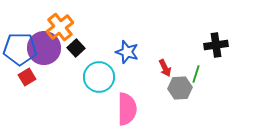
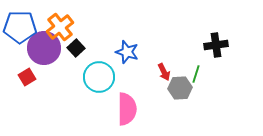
blue pentagon: moved 22 px up
red arrow: moved 1 px left, 4 px down
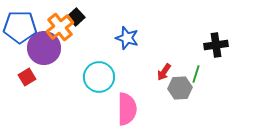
black square: moved 31 px up
blue star: moved 14 px up
red arrow: rotated 60 degrees clockwise
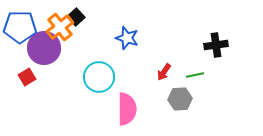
green line: moved 1 px left, 1 px down; rotated 60 degrees clockwise
gray hexagon: moved 11 px down
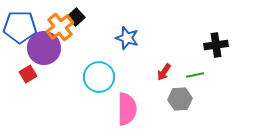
red square: moved 1 px right, 3 px up
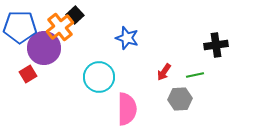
black square: moved 1 px left, 2 px up
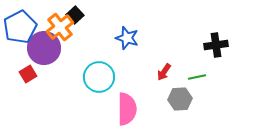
blue pentagon: rotated 28 degrees counterclockwise
green line: moved 2 px right, 2 px down
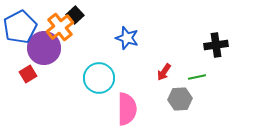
cyan circle: moved 1 px down
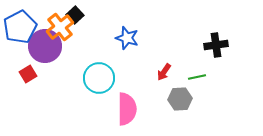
purple circle: moved 1 px right, 2 px up
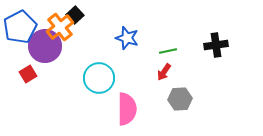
green line: moved 29 px left, 26 px up
